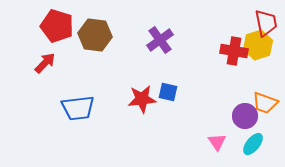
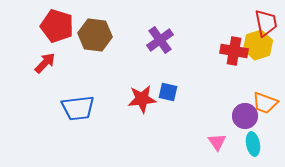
cyan ellipse: rotated 50 degrees counterclockwise
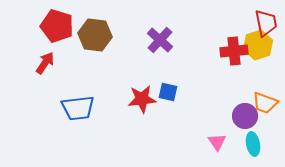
purple cross: rotated 12 degrees counterclockwise
red cross: rotated 16 degrees counterclockwise
red arrow: rotated 10 degrees counterclockwise
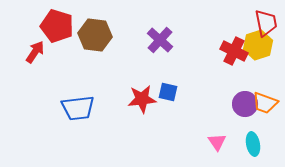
red cross: rotated 32 degrees clockwise
red arrow: moved 10 px left, 11 px up
purple circle: moved 12 px up
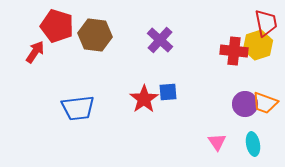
red cross: rotated 20 degrees counterclockwise
blue square: rotated 18 degrees counterclockwise
red star: moved 2 px right; rotated 28 degrees counterclockwise
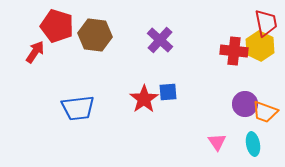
yellow hexagon: moved 2 px right, 1 px down; rotated 16 degrees counterclockwise
orange trapezoid: moved 9 px down
